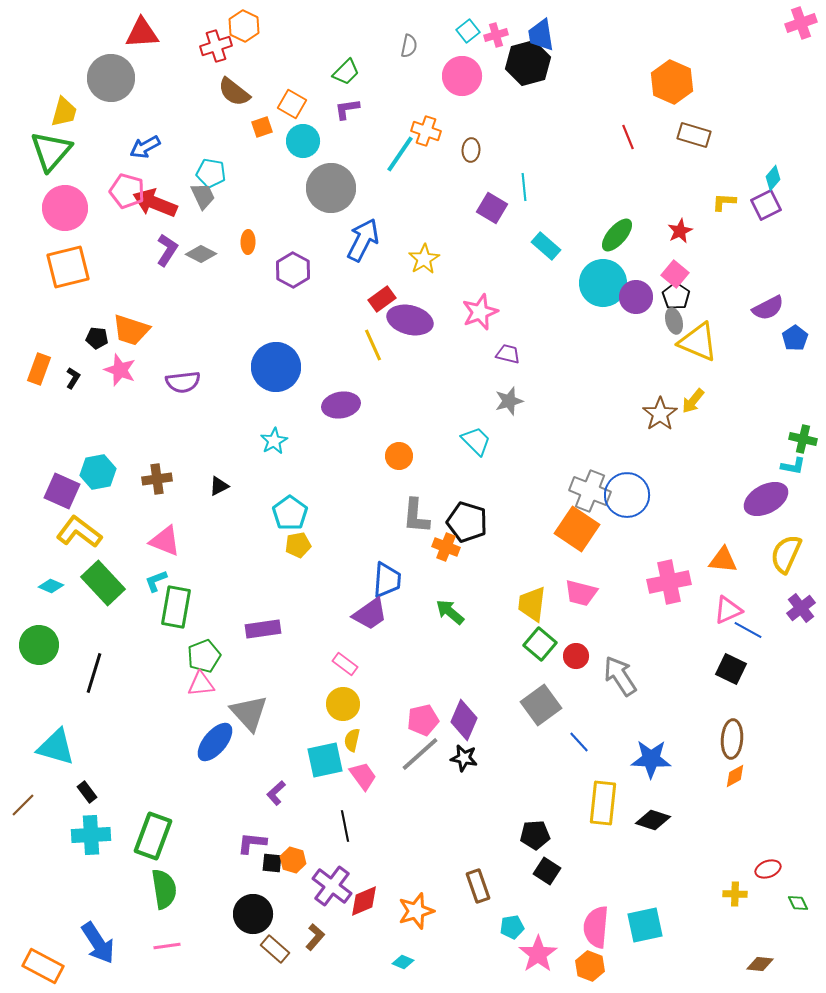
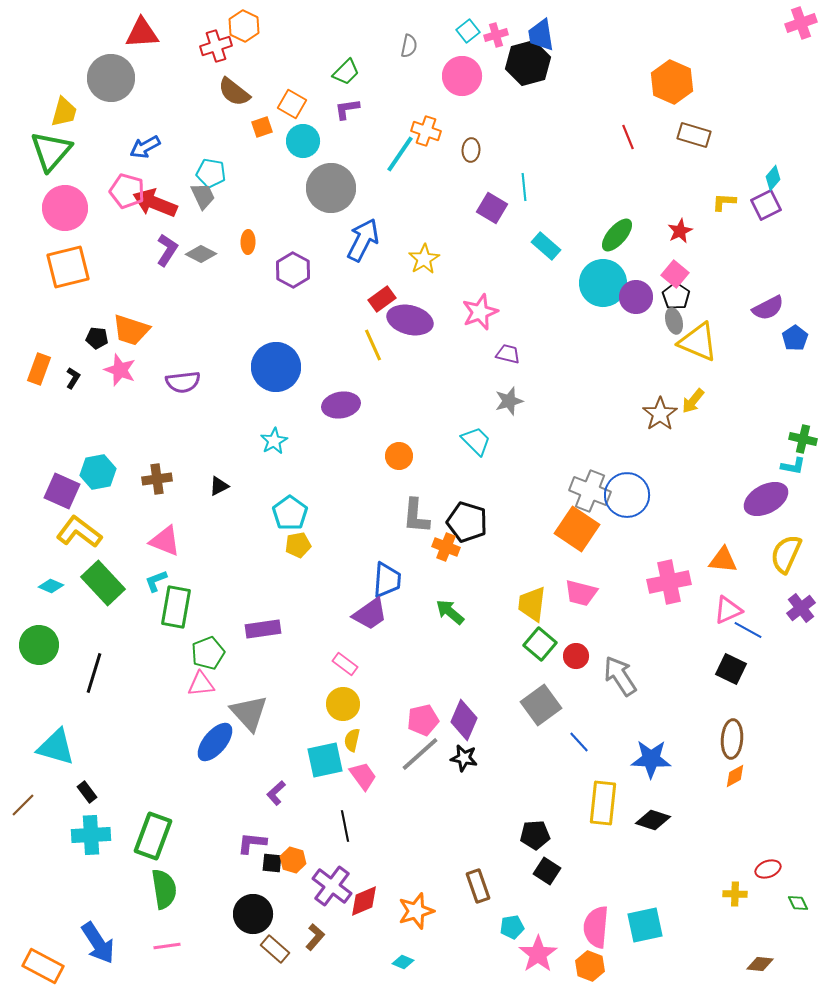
green pentagon at (204, 656): moved 4 px right, 3 px up
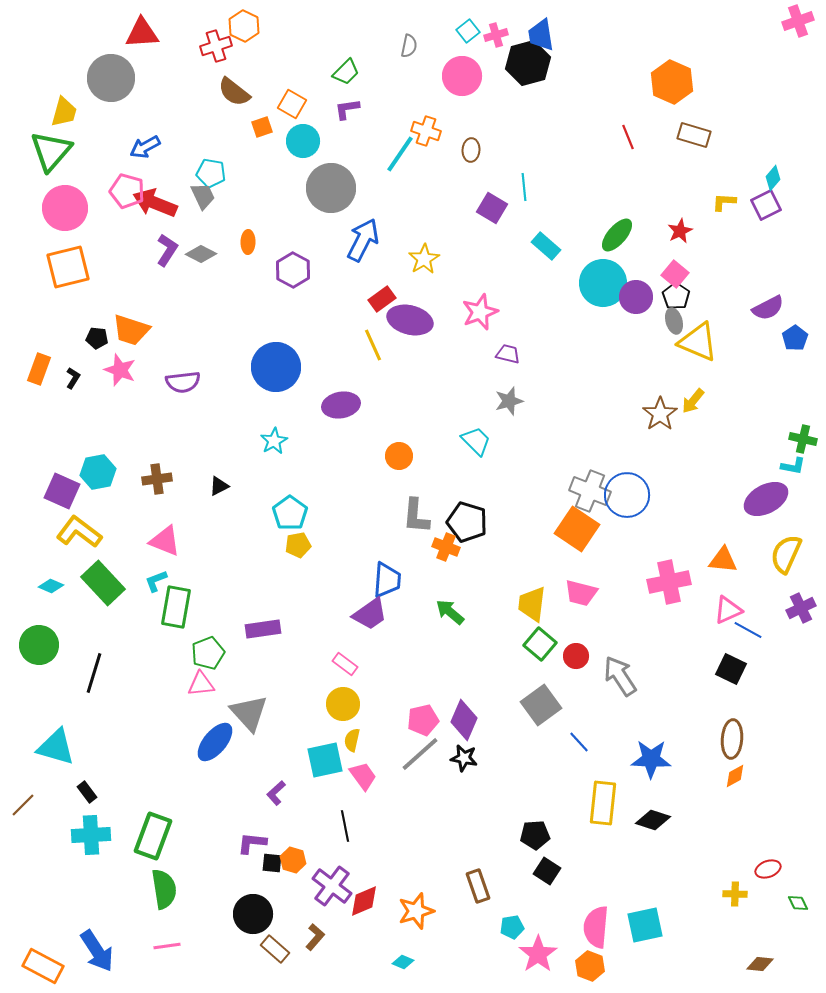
pink cross at (801, 23): moved 3 px left, 2 px up
purple cross at (801, 608): rotated 12 degrees clockwise
blue arrow at (98, 943): moved 1 px left, 8 px down
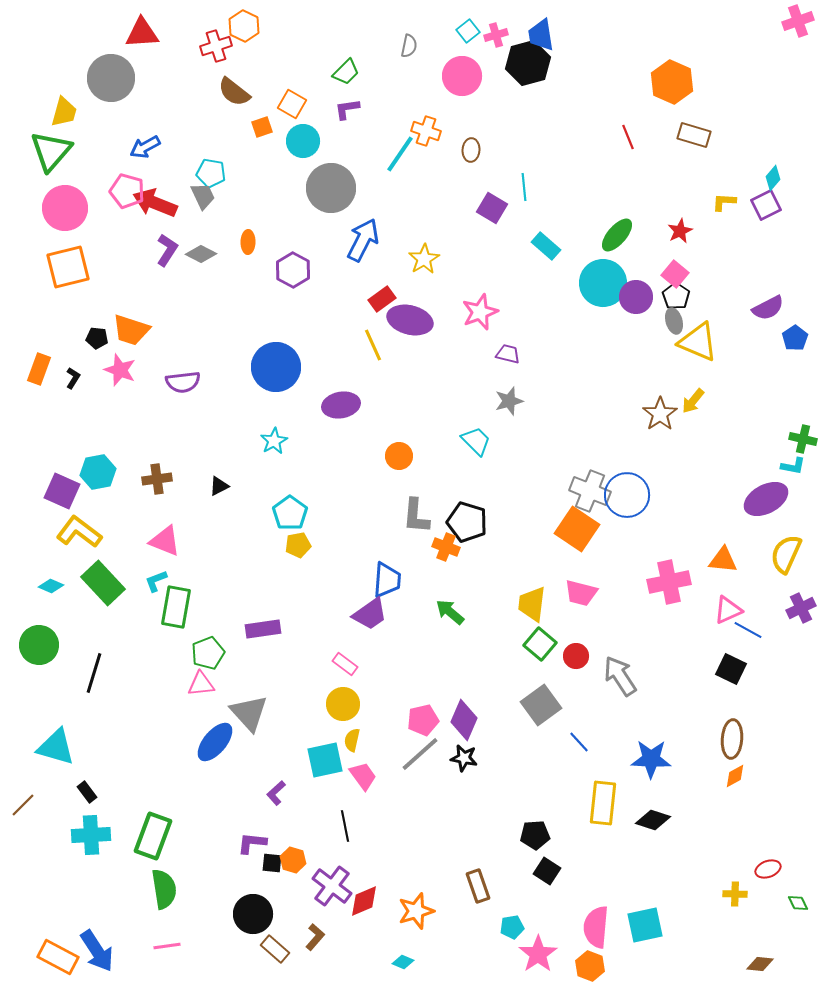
orange rectangle at (43, 966): moved 15 px right, 9 px up
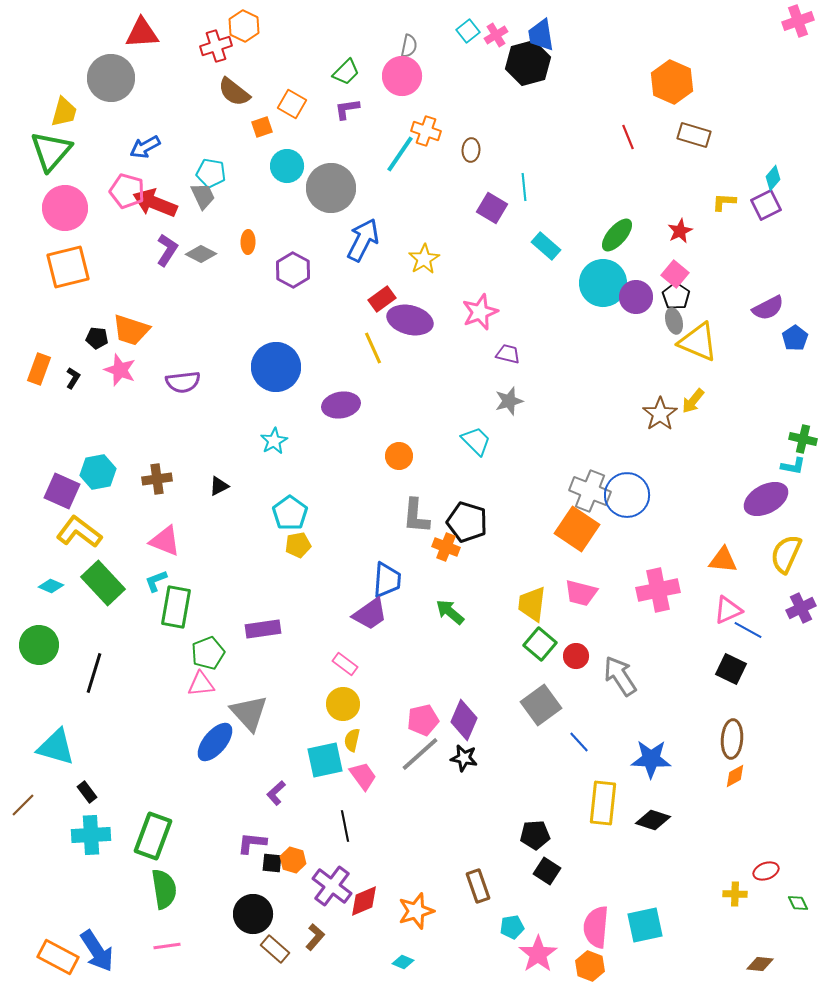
pink cross at (496, 35): rotated 15 degrees counterclockwise
pink circle at (462, 76): moved 60 px left
cyan circle at (303, 141): moved 16 px left, 25 px down
yellow line at (373, 345): moved 3 px down
pink cross at (669, 582): moved 11 px left, 8 px down
red ellipse at (768, 869): moved 2 px left, 2 px down
